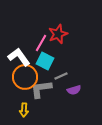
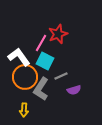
gray L-shape: rotated 50 degrees counterclockwise
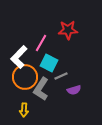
red star: moved 10 px right, 4 px up; rotated 18 degrees clockwise
white L-shape: rotated 100 degrees counterclockwise
cyan square: moved 4 px right, 2 px down
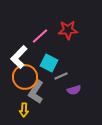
pink line: moved 1 px left, 7 px up; rotated 18 degrees clockwise
gray L-shape: moved 5 px left, 3 px down
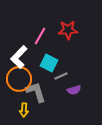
pink line: rotated 18 degrees counterclockwise
orange circle: moved 6 px left, 2 px down
gray L-shape: rotated 130 degrees clockwise
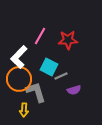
red star: moved 10 px down
cyan square: moved 4 px down
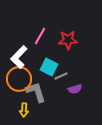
purple semicircle: moved 1 px right, 1 px up
